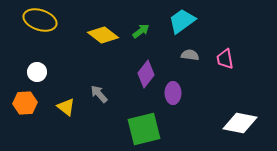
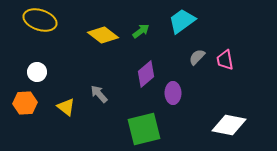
gray semicircle: moved 7 px right, 2 px down; rotated 54 degrees counterclockwise
pink trapezoid: moved 1 px down
purple diamond: rotated 12 degrees clockwise
white diamond: moved 11 px left, 2 px down
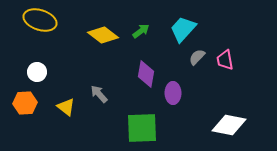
cyan trapezoid: moved 1 px right, 8 px down; rotated 12 degrees counterclockwise
purple diamond: rotated 40 degrees counterclockwise
green square: moved 2 px left, 1 px up; rotated 12 degrees clockwise
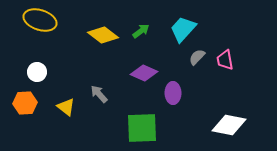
purple diamond: moved 2 px left, 1 px up; rotated 76 degrees counterclockwise
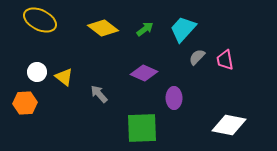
yellow ellipse: rotated 8 degrees clockwise
green arrow: moved 4 px right, 2 px up
yellow diamond: moved 7 px up
purple ellipse: moved 1 px right, 5 px down
yellow triangle: moved 2 px left, 30 px up
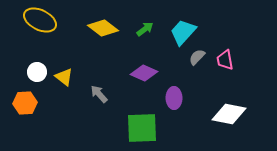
cyan trapezoid: moved 3 px down
white diamond: moved 11 px up
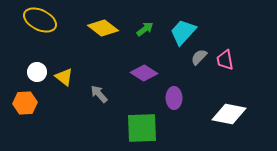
gray semicircle: moved 2 px right
purple diamond: rotated 8 degrees clockwise
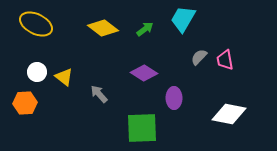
yellow ellipse: moved 4 px left, 4 px down
cyan trapezoid: moved 13 px up; rotated 12 degrees counterclockwise
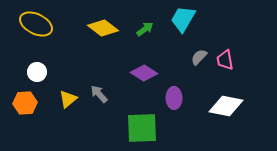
yellow triangle: moved 4 px right, 22 px down; rotated 42 degrees clockwise
white diamond: moved 3 px left, 8 px up
